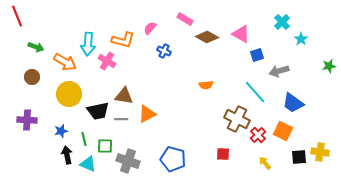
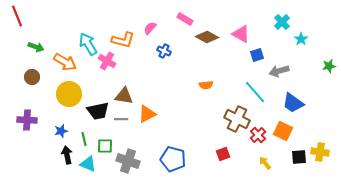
cyan arrow: rotated 145 degrees clockwise
red square: rotated 24 degrees counterclockwise
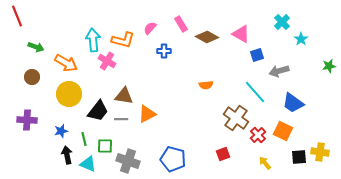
pink rectangle: moved 4 px left, 5 px down; rotated 28 degrees clockwise
cyan arrow: moved 5 px right, 4 px up; rotated 25 degrees clockwise
blue cross: rotated 24 degrees counterclockwise
orange arrow: moved 1 px right, 1 px down
black trapezoid: rotated 40 degrees counterclockwise
brown cross: moved 1 px left, 1 px up; rotated 10 degrees clockwise
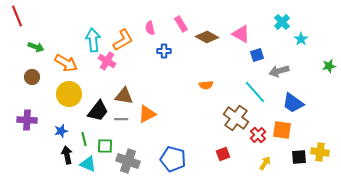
pink semicircle: rotated 56 degrees counterclockwise
orange L-shape: rotated 45 degrees counterclockwise
orange square: moved 1 px left, 1 px up; rotated 18 degrees counterclockwise
yellow arrow: rotated 72 degrees clockwise
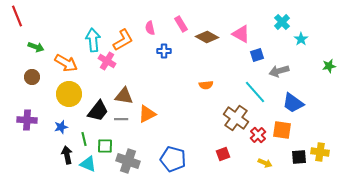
blue star: moved 4 px up
yellow arrow: rotated 80 degrees clockwise
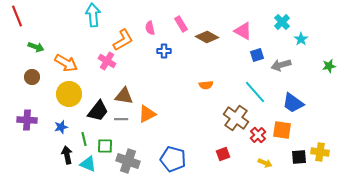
pink triangle: moved 2 px right, 3 px up
cyan arrow: moved 25 px up
gray arrow: moved 2 px right, 6 px up
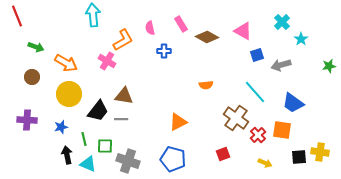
orange triangle: moved 31 px right, 8 px down
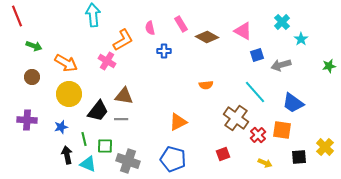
green arrow: moved 2 px left, 1 px up
yellow cross: moved 5 px right, 5 px up; rotated 36 degrees clockwise
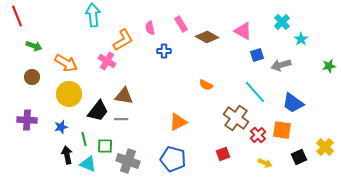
orange semicircle: rotated 32 degrees clockwise
black square: rotated 21 degrees counterclockwise
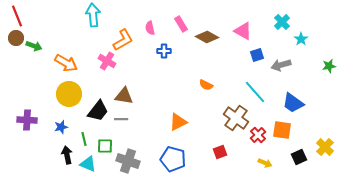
brown circle: moved 16 px left, 39 px up
red square: moved 3 px left, 2 px up
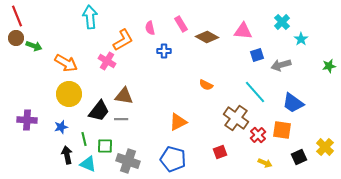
cyan arrow: moved 3 px left, 2 px down
pink triangle: rotated 24 degrees counterclockwise
black trapezoid: moved 1 px right
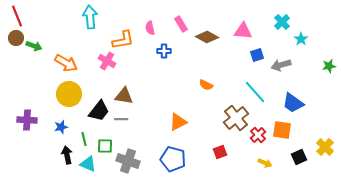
orange L-shape: rotated 20 degrees clockwise
brown cross: rotated 15 degrees clockwise
